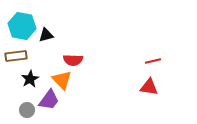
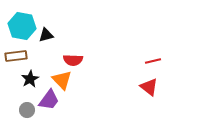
red triangle: rotated 30 degrees clockwise
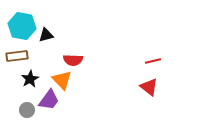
brown rectangle: moved 1 px right
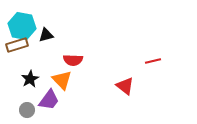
brown rectangle: moved 11 px up; rotated 10 degrees counterclockwise
red triangle: moved 24 px left, 1 px up
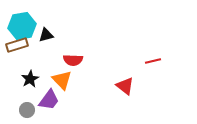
cyan hexagon: rotated 20 degrees counterclockwise
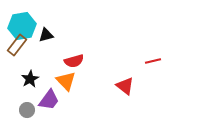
brown rectangle: rotated 35 degrees counterclockwise
red semicircle: moved 1 px right, 1 px down; rotated 18 degrees counterclockwise
orange triangle: moved 4 px right, 1 px down
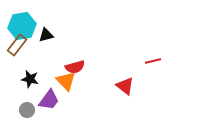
red semicircle: moved 1 px right, 6 px down
black star: rotated 30 degrees counterclockwise
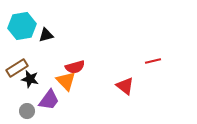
brown rectangle: moved 23 px down; rotated 20 degrees clockwise
gray circle: moved 1 px down
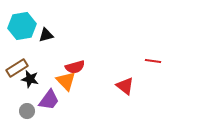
red line: rotated 21 degrees clockwise
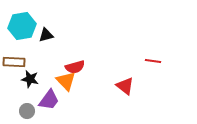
brown rectangle: moved 3 px left, 6 px up; rotated 35 degrees clockwise
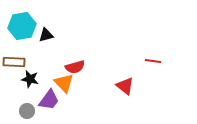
orange triangle: moved 2 px left, 2 px down
